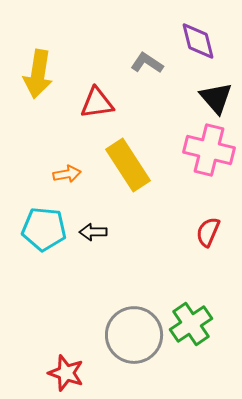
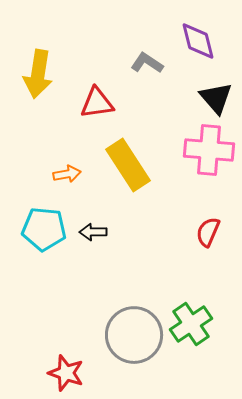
pink cross: rotated 9 degrees counterclockwise
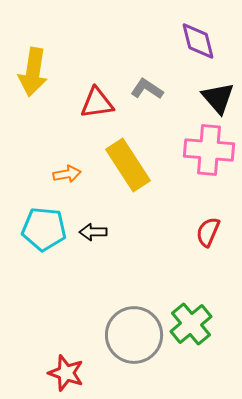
gray L-shape: moved 26 px down
yellow arrow: moved 5 px left, 2 px up
black triangle: moved 2 px right
green cross: rotated 6 degrees counterclockwise
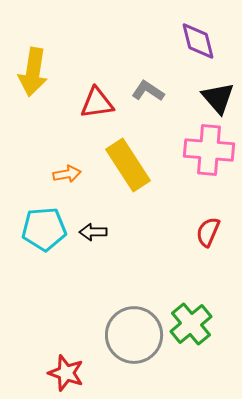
gray L-shape: moved 1 px right, 2 px down
cyan pentagon: rotated 9 degrees counterclockwise
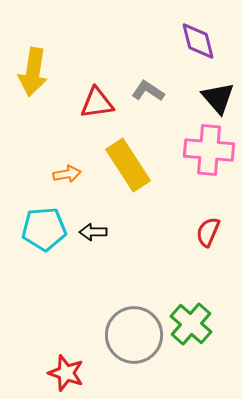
green cross: rotated 9 degrees counterclockwise
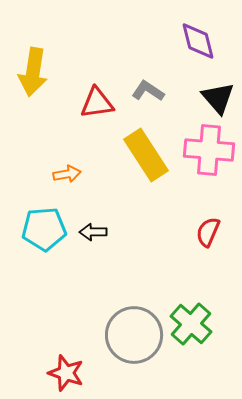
yellow rectangle: moved 18 px right, 10 px up
